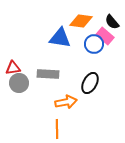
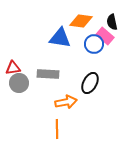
black semicircle: rotated 28 degrees clockwise
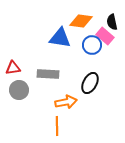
blue circle: moved 2 px left, 1 px down
gray circle: moved 7 px down
orange line: moved 3 px up
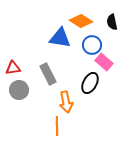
orange diamond: rotated 25 degrees clockwise
pink rectangle: moved 1 px left, 26 px down
gray rectangle: rotated 60 degrees clockwise
orange arrow: rotated 90 degrees clockwise
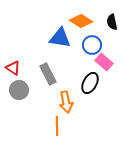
red triangle: rotated 42 degrees clockwise
